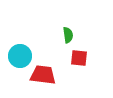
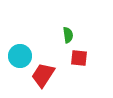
red trapezoid: rotated 64 degrees counterclockwise
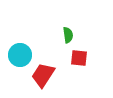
cyan circle: moved 1 px up
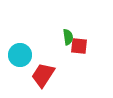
green semicircle: moved 2 px down
red square: moved 12 px up
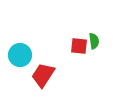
green semicircle: moved 26 px right, 4 px down
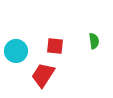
red square: moved 24 px left
cyan circle: moved 4 px left, 4 px up
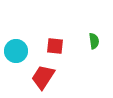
red trapezoid: moved 2 px down
